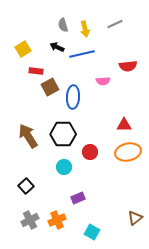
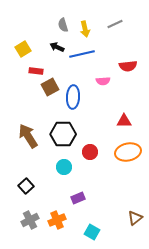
red triangle: moved 4 px up
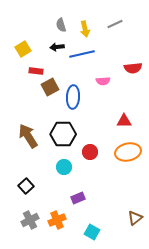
gray semicircle: moved 2 px left
black arrow: rotated 32 degrees counterclockwise
red semicircle: moved 5 px right, 2 px down
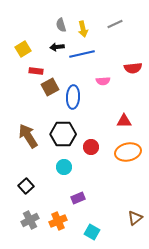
yellow arrow: moved 2 px left
red circle: moved 1 px right, 5 px up
orange cross: moved 1 px right, 1 px down
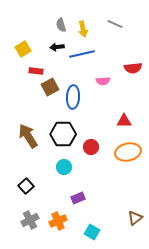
gray line: rotated 49 degrees clockwise
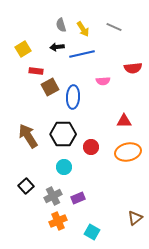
gray line: moved 1 px left, 3 px down
yellow arrow: rotated 21 degrees counterclockwise
gray cross: moved 23 px right, 24 px up
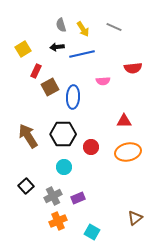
red rectangle: rotated 72 degrees counterclockwise
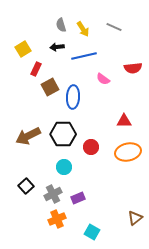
blue line: moved 2 px right, 2 px down
red rectangle: moved 2 px up
pink semicircle: moved 2 px up; rotated 40 degrees clockwise
brown arrow: rotated 85 degrees counterclockwise
gray cross: moved 2 px up
orange cross: moved 1 px left, 2 px up
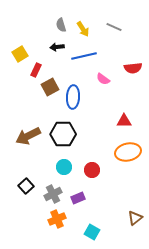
yellow square: moved 3 px left, 5 px down
red rectangle: moved 1 px down
red circle: moved 1 px right, 23 px down
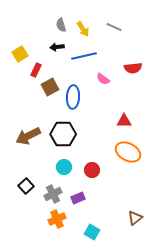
orange ellipse: rotated 40 degrees clockwise
